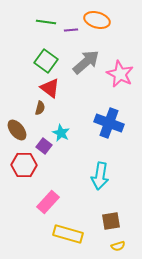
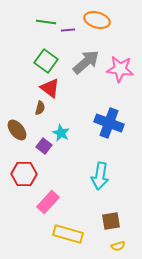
purple line: moved 3 px left
pink star: moved 5 px up; rotated 20 degrees counterclockwise
red hexagon: moved 9 px down
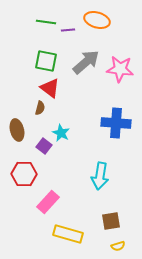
green square: rotated 25 degrees counterclockwise
blue cross: moved 7 px right; rotated 16 degrees counterclockwise
brown ellipse: rotated 25 degrees clockwise
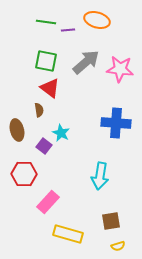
brown semicircle: moved 1 px left, 2 px down; rotated 24 degrees counterclockwise
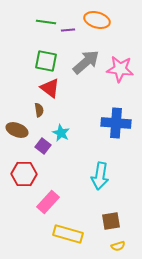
brown ellipse: rotated 55 degrees counterclockwise
purple square: moved 1 px left
